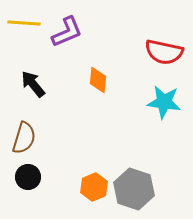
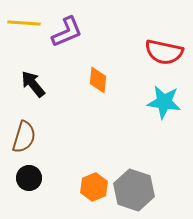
brown semicircle: moved 1 px up
black circle: moved 1 px right, 1 px down
gray hexagon: moved 1 px down
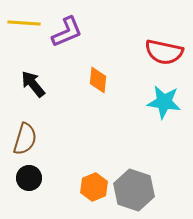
brown semicircle: moved 1 px right, 2 px down
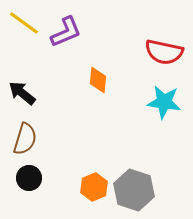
yellow line: rotated 32 degrees clockwise
purple L-shape: moved 1 px left
black arrow: moved 11 px left, 9 px down; rotated 12 degrees counterclockwise
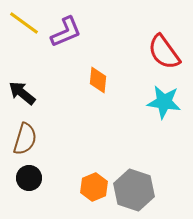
red semicircle: rotated 42 degrees clockwise
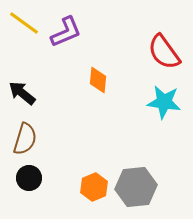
gray hexagon: moved 2 px right, 3 px up; rotated 24 degrees counterclockwise
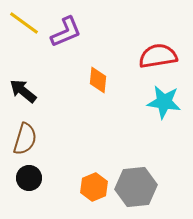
red semicircle: moved 6 px left, 4 px down; rotated 117 degrees clockwise
black arrow: moved 1 px right, 2 px up
